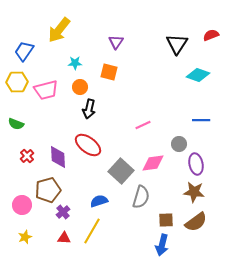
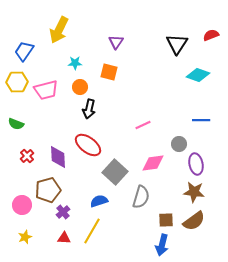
yellow arrow: rotated 12 degrees counterclockwise
gray square: moved 6 px left, 1 px down
brown semicircle: moved 2 px left, 1 px up
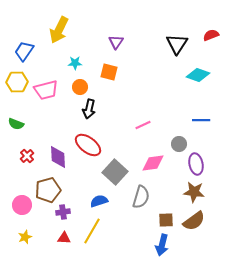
purple cross: rotated 32 degrees clockwise
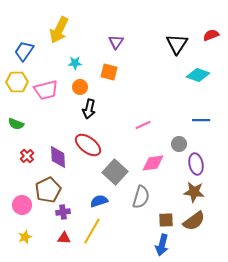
brown pentagon: rotated 10 degrees counterclockwise
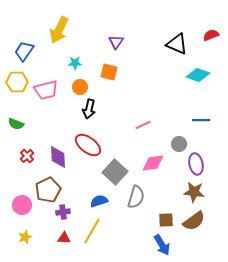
black triangle: rotated 40 degrees counterclockwise
gray semicircle: moved 5 px left
blue arrow: rotated 45 degrees counterclockwise
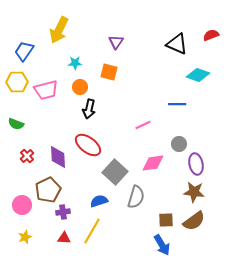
blue line: moved 24 px left, 16 px up
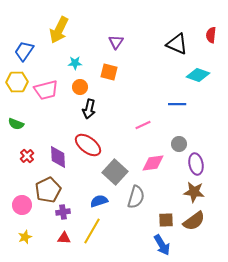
red semicircle: rotated 63 degrees counterclockwise
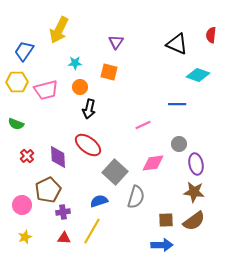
blue arrow: rotated 60 degrees counterclockwise
